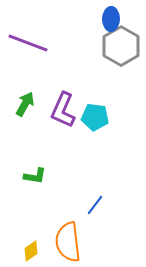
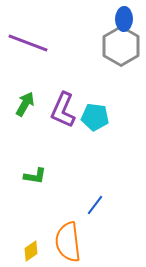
blue ellipse: moved 13 px right
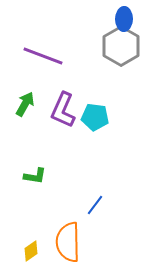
purple line: moved 15 px right, 13 px down
orange semicircle: rotated 6 degrees clockwise
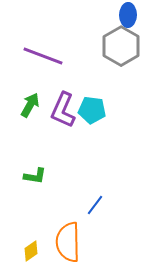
blue ellipse: moved 4 px right, 4 px up
green arrow: moved 5 px right, 1 px down
cyan pentagon: moved 3 px left, 7 px up
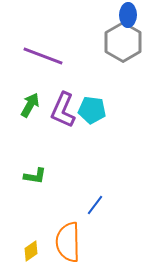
gray hexagon: moved 2 px right, 4 px up
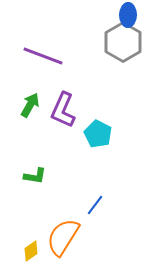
cyan pentagon: moved 6 px right, 24 px down; rotated 20 degrees clockwise
orange semicircle: moved 5 px left, 5 px up; rotated 33 degrees clockwise
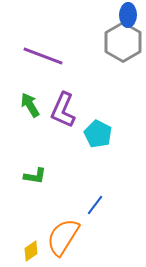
green arrow: rotated 60 degrees counterclockwise
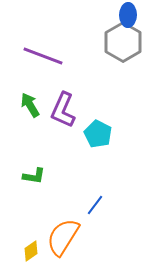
green L-shape: moved 1 px left
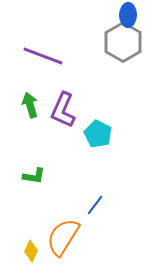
green arrow: rotated 15 degrees clockwise
yellow diamond: rotated 30 degrees counterclockwise
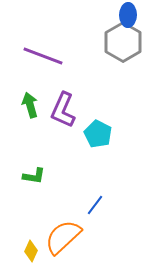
orange semicircle: rotated 15 degrees clockwise
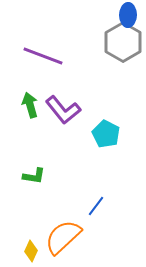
purple L-shape: rotated 63 degrees counterclockwise
cyan pentagon: moved 8 px right
blue line: moved 1 px right, 1 px down
